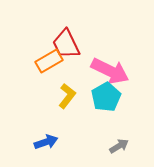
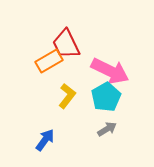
blue arrow: moved 1 px left, 2 px up; rotated 35 degrees counterclockwise
gray arrow: moved 12 px left, 17 px up
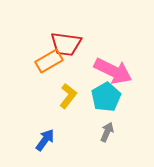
red trapezoid: rotated 56 degrees counterclockwise
pink arrow: moved 3 px right
yellow L-shape: moved 1 px right
gray arrow: moved 3 px down; rotated 36 degrees counterclockwise
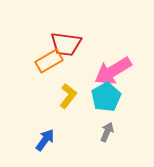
pink arrow: rotated 123 degrees clockwise
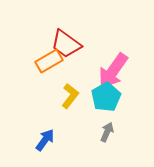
red trapezoid: rotated 28 degrees clockwise
pink arrow: rotated 24 degrees counterclockwise
yellow L-shape: moved 2 px right
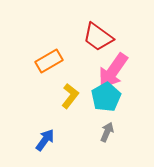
red trapezoid: moved 32 px right, 7 px up
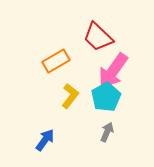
red trapezoid: rotated 8 degrees clockwise
orange rectangle: moved 7 px right
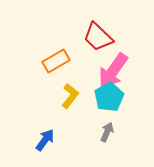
cyan pentagon: moved 3 px right
